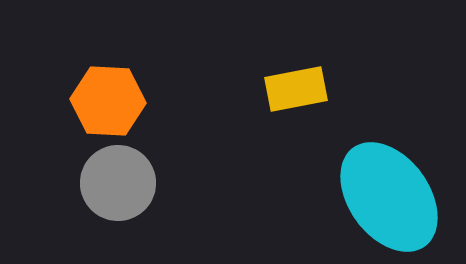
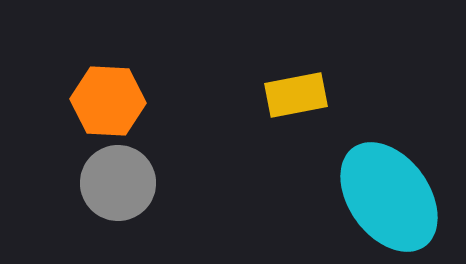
yellow rectangle: moved 6 px down
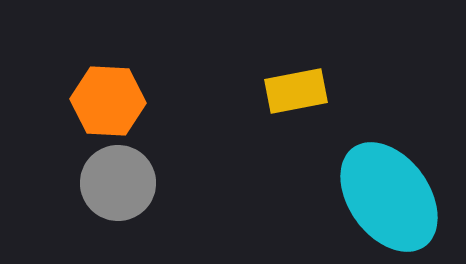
yellow rectangle: moved 4 px up
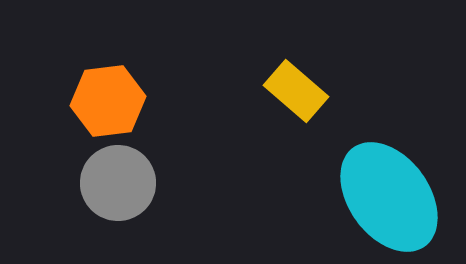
yellow rectangle: rotated 52 degrees clockwise
orange hexagon: rotated 10 degrees counterclockwise
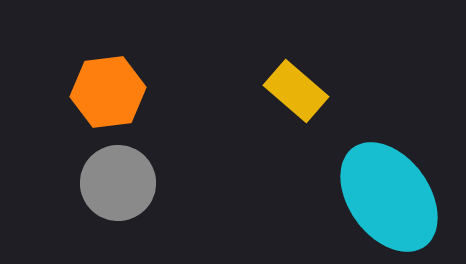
orange hexagon: moved 9 px up
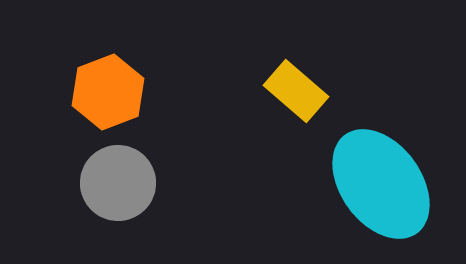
orange hexagon: rotated 14 degrees counterclockwise
cyan ellipse: moved 8 px left, 13 px up
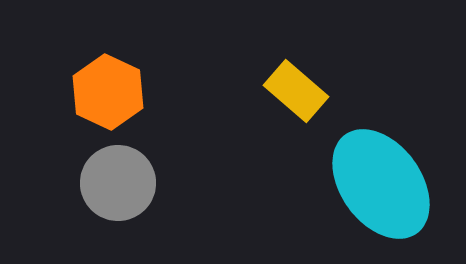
orange hexagon: rotated 14 degrees counterclockwise
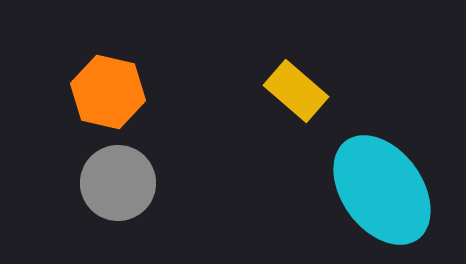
orange hexagon: rotated 12 degrees counterclockwise
cyan ellipse: moved 1 px right, 6 px down
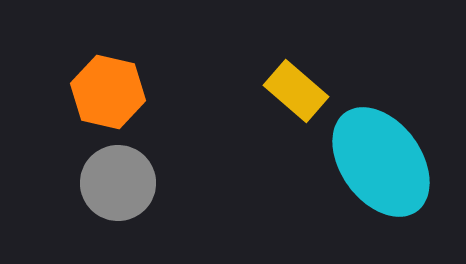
cyan ellipse: moved 1 px left, 28 px up
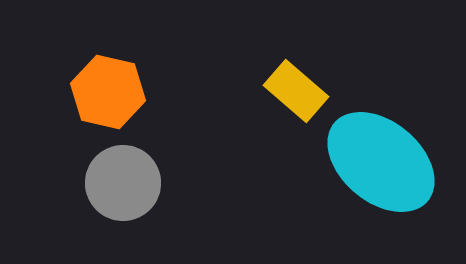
cyan ellipse: rotated 14 degrees counterclockwise
gray circle: moved 5 px right
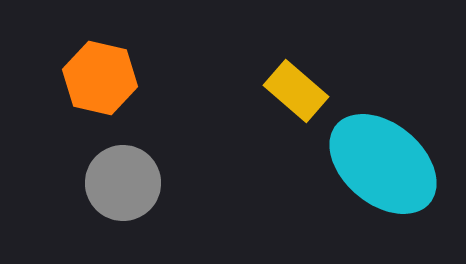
orange hexagon: moved 8 px left, 14 px up
cyan ellipse: moved 2 px right, 2 px down
